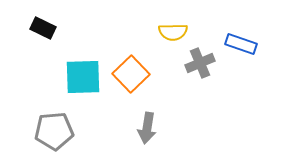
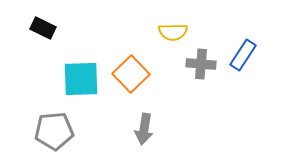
blue rectangle: moved 2 px right, 11 px down; rotated 76 degrees counterclockwise
gray cross: moved 1 px right, 1 px down; rotated 28 degrees clockwise
cyan square: moved 2 px left, 2 px down
gray arrow: moved 3 px left, 1 px down
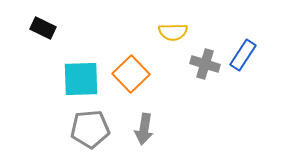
gray cross: moved 4 px right; rotated 12 degrees clockwise
gray pentagon: moved 36 px right, 2 px up
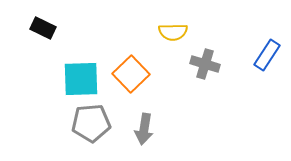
blue rectangle: moved 24 px right
gray pentagon: moved 1 px right, 6 px up
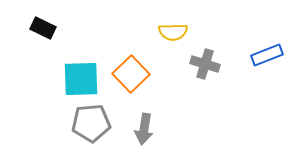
blue rectangle: rotated 36 degrees clockwise
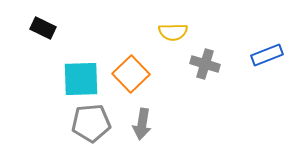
gray arrow: moved 2 px left, 5 px up
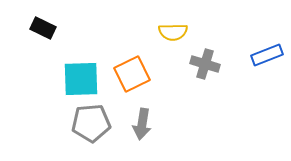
orange square: moved 1 px right; rotated 18 degrees clockwise
